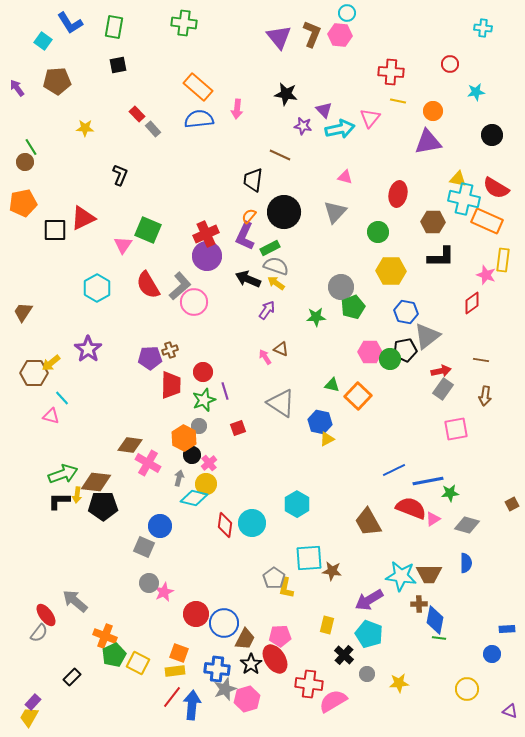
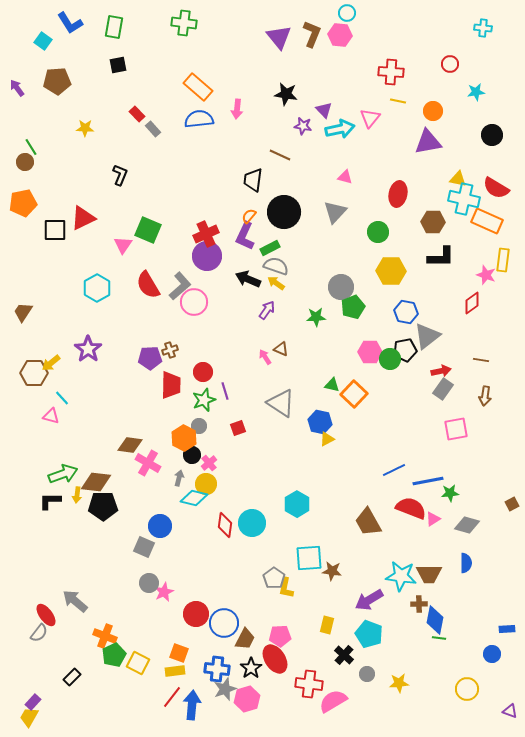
orange square at (358, 396): moved 4 px left, 2 px up
black L-shape at (59, 501): moved 9 px left
black star at (251, 664): moved 4 px down
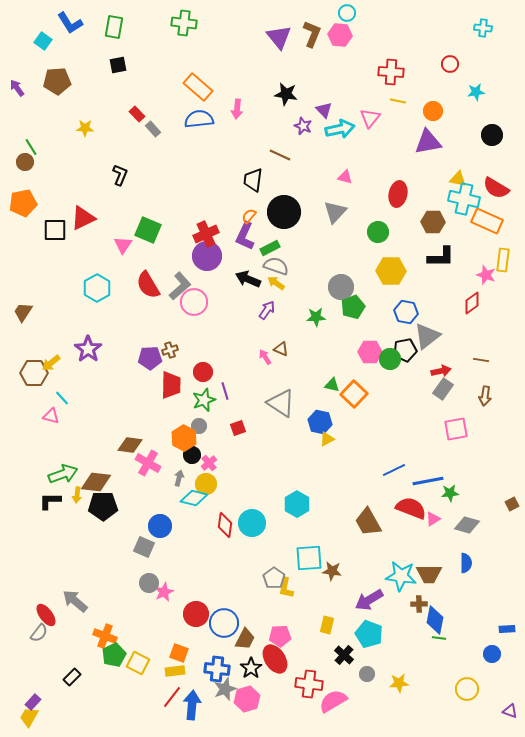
purple star at (303, 126): rotated 12 degrees clockwise
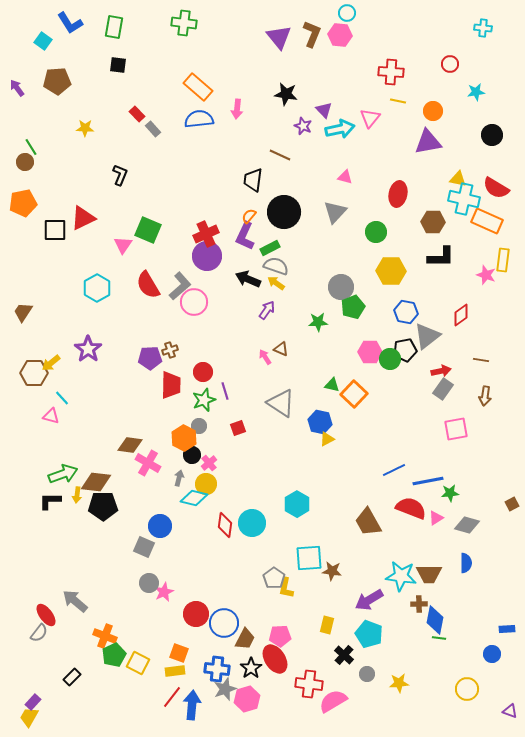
black square at (118, 65): rotated 18 degrees clockwise
green circle at (378, 232): moved 2 px left
red diamond at (472, 303): moved 11 px left, 12 px down
green star at (316, 317): moved 2 px right, 5 px down
pink triangle at (433, 519): moved 3 px right, 1 px up
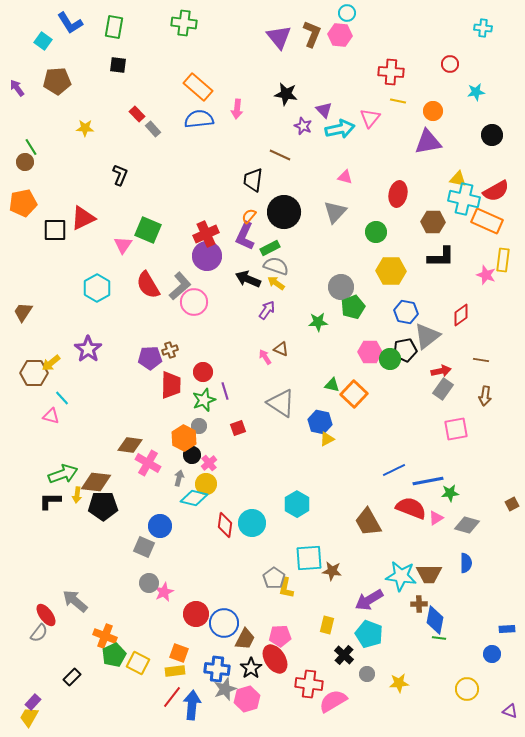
red semicircle at (496, 188): moved 3 px down; rotated 60 degrees counterclockwise
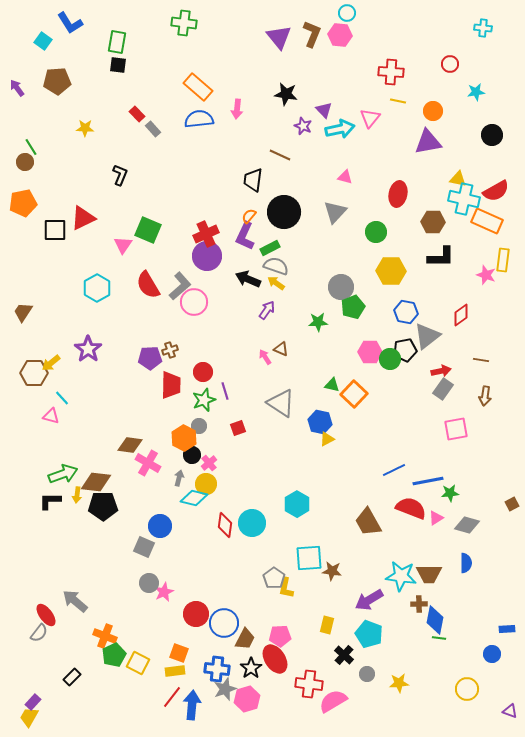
green rectangle at (114, 27): moved 3 px right, 15 px down
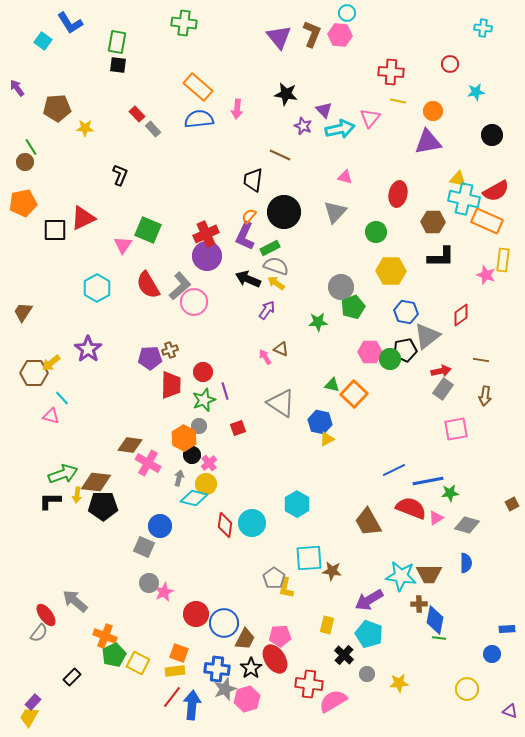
brown pentagon at (57, 81): moved 27 px down
